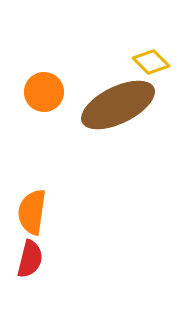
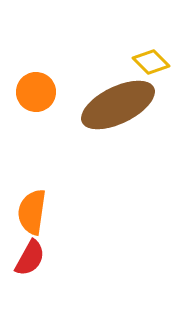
orange circle: moved 8 px left
red semicircle: moved 1 px up; rotated 15 degrees clockwise
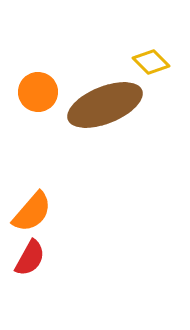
orange circle: moved 2 px right
brown ellipse: moved 13 px left; rotated 4 degrees clockwise
orange semicircle: rotated 147 degrees counterclockwise
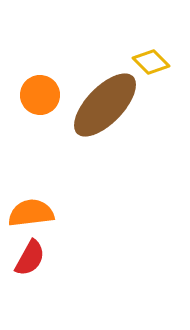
orange circle: moved 2 px right, 3 px down
brown ellipse: rotated 24 degrees counterclockwise
orange semicircle: moved 1 px left, 1 px down; rotated 138 degrees counterclockwise
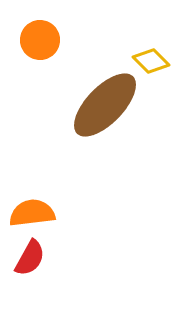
yellow diamond: moved 1 px up
orange circle: moved 55 px up
orange semicircle: moved 1 px right
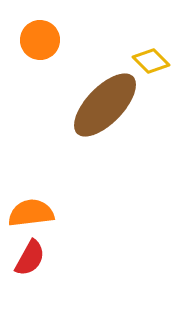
orange semicircle: moved 1 px left
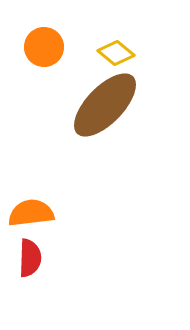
orange circle: moved 4 px right, 7 px down
yellow diamond: moved 35 px left, 8 px up; rotated 6 degrees counterclockwise
red semicircle: rotated 27 degrees counterclockwise
